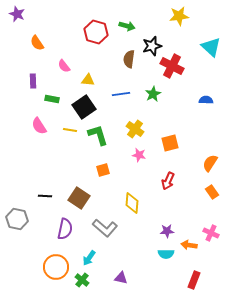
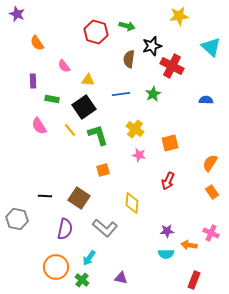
yellow line at (70, 130): rotated 40 degrees clockwise
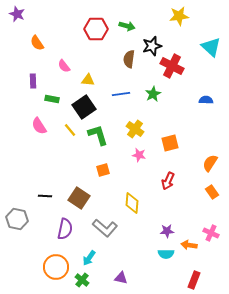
red hexagon at (96, 32): moved 3 px up; rotated 15 degrees counterclockwise
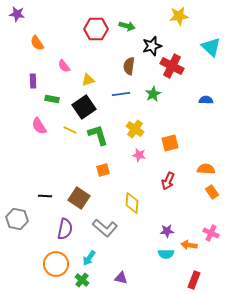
purple star at (17, 14): rotated 14 degrees counterclockwise
brown semicircle at (129, 59): moved 7 px down
yellow triangle at (88, 80): rotated 24 degrees counterclockwise
yellow line at (70, 130): rotated 24 degrees counterclockwise
orange semicircle at (210, 163): moved 4 px left, 6 px down; rotated 60 degrees clockwise
orange circle at (56, 267): moved 3 px up
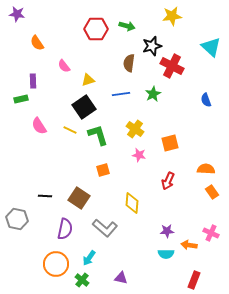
yellow star at (179, 16): moved 7 px left
brown semicircle at (129, 66): moved 3 px up
green rectangle at (52, 99): moved 31 px left; rotated 24 degrees counterclockwise
blue semicircle at (206, 100): rotated 112 degrees counterclockwise
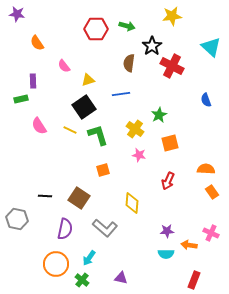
black star at (152, 46): rotated 18 degrees counterclockwise
green star at (153, 94): moved 6 px right, 21 px down
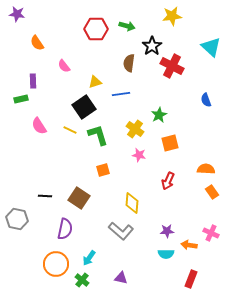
yellow triangle at (88, 80): moved 7 px right, 2 px down
gray L-shape at (105, 228): moved 16 px right, 3 px down
red rectangle at (194, 280): moved 3 px left, 1 px up
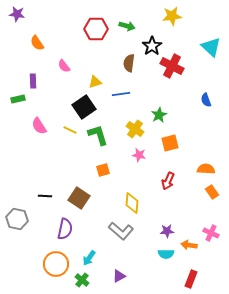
green rectangle at (21, 99): moved 3 px left
purple triangle at (121, 278): moved 2 px left, 2 px up; rotated 40 degrees counterclockwise
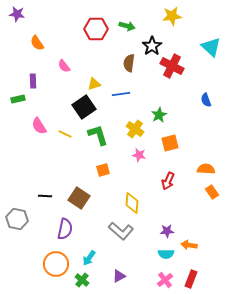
yellow triangle at (95, 82): moved 1 px left, 2 px down
yellow line at (70, 130): moved 5 px left, 4 px down
pink cross at (211, 233): moved 46 px left, 47 px down; rotated 28 degrees clockwise
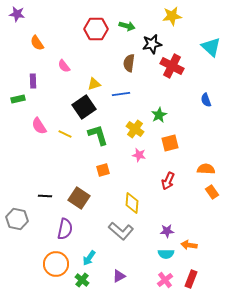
black star at (152, 46): moved 2 px up; rotated 24 degrees clockwise
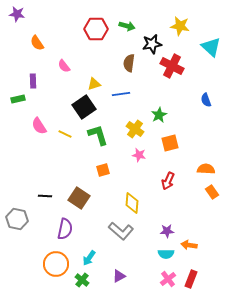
yellow star at (172, 16): moved 8 px right, 10 px down; rotated 18 degrees clockwise
pink cross at (165, 280): moved 3 px right, 1 px up
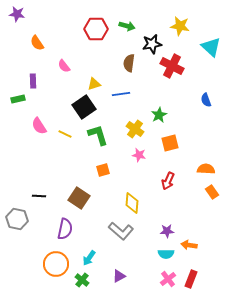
black line at (45, 196): moved 6 px left
